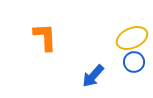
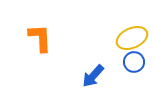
orange L-shape: moved 5 px left, 1 px down
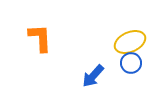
yellow ellipse: moved 2 px left, 4 px down
blue circle: moved 3 px left, 1 px down
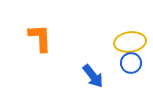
yellow ellipse: rotated 16 degrees clockwise
blue arrow: rotated 80 degrees counterclockwise
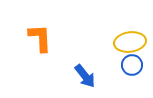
blue circle: moved 1 px right, 2 px down
blue arrow: moved 8 px left
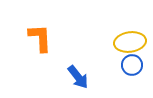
blue arrow: moved 7 px left, 1 px down
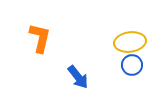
orange L-shape: rotated 16 degrees clockwise
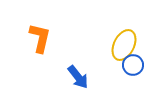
yellow ellipse: moved 6 px left, 3 px down; rotated 56 degrees counterclockwise
blue circle: moved 1 px right
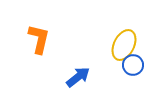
orange L-shape: moved 1 px left, 1 px down
blue arrow: rotated 90 degrees counterclockwise
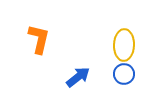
yellow ellipse: rotated 24 degrees counterclockwise
blue circle: moved 9 px left, 9 px down
